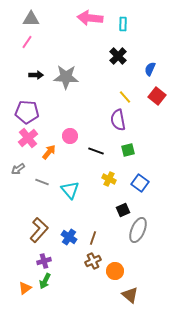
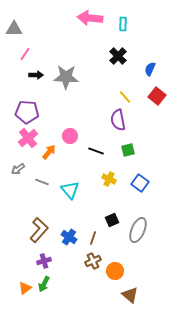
gray triangle: moved 17 px left, 10 px down
pink line: moved 2 px left, 12 px down
black square: moved 11 px left, 10 px down
green arrow: moved 1 px left, 3 px down
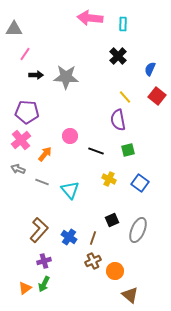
pink cross: moved 7 px left, 2 px down
orange arrow: moved 4 px left, 2 px down
gray arrow: rotated 56 degrees clockwise
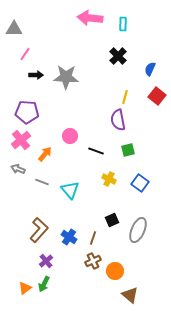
yellow line: rotated 56 degrees clockwise
purple cross: moved 2 px right; rotated 24 degrees counterclockwise
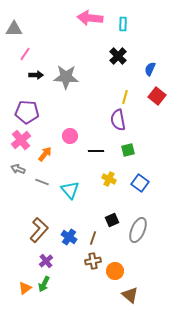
black line: rotated 21 degrees counterclockwise
brown cross: rotated 14 degrees clockwise
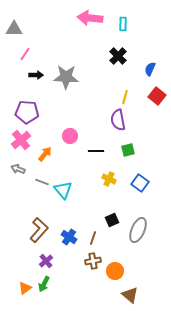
cyan triangle: moved 7 px left
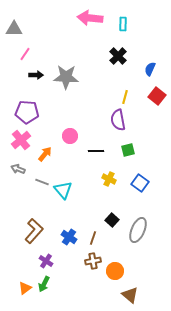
black square: rotated 24 degrees counterclockwise
brown L-shape: moved 5 px left, 1 px down
purple cross: rotated 16 degrees counterclockwise
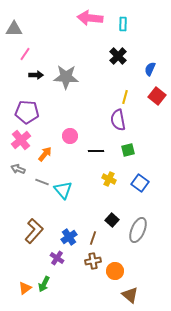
blue cross: rotated 21 degrees clockwise
purple cross: moved 11 px right, 3 px up
